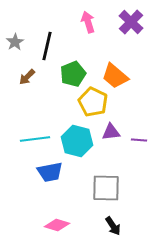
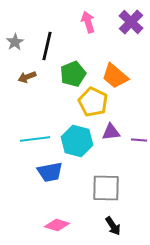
brown arrow: rotated 24 degrees clockwise
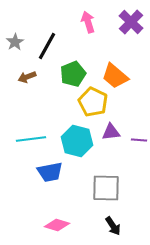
black line: rotated 16 degrees clockwise
cyan line: moved 4 px left
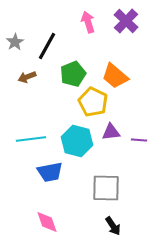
purple cross: moved 5 px left, 1 px up
pink diamond: moved 10 px left, 3 px up; rotated 55 degrees clockwise
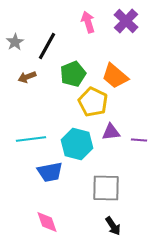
cyan hexagon: moved 3 px down
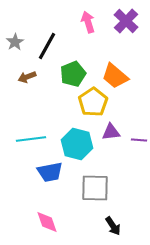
yellow pentagon: rotated 12 degrees clockwise
gray square: moved 11 px left
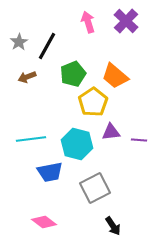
gray star: moved 4 px right
gray square: rotated 28 degrees counterclockwise
pink diamond: moved 3 px left; rotated 35 degrees counterclockwise
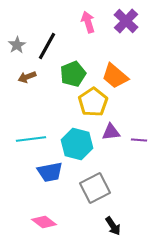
gray star: moved 2 px left, 3 px down
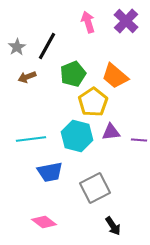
gray star: moved 2 px down
cyan hexagon: moved 8 px up
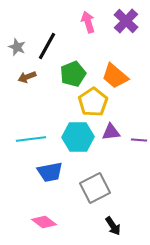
gray star: rotated 18 degrees counterclockwise
cyan hexagon: moved 1 px right, 1 px down; rotated 16 degrees counterclockwise
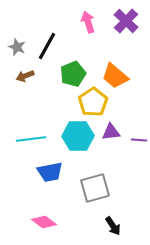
brown arrow: moved 2 px left, 1 px up
cyan hexagon: moved 1 px up
gray square: rotated 12 degrees clockwise
